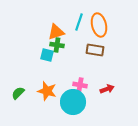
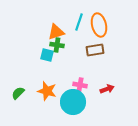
brown rectangle: rotated 18 degrees counterclockwise
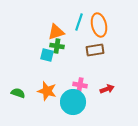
green cross: moved 1 px down
green semicircle: rotated 64 degrees clockwise
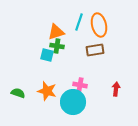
red arrow: moved 9 px right; rotated 64 degrees counterclockwise
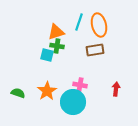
orange star: rotated 24 degrees clockwise
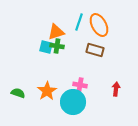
orange ellipse: rotated 15 degrees counterclockwise
brown rectangle: rotated 24 degrees clockwise
cyan square: moved 1 px left, 8 px up
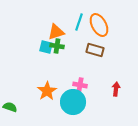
green semicircle: moved 8 px left, 14 px down
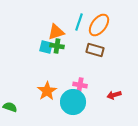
orange ellipse: rotated 65 degrees clockwise
red arrow: moved 2 px left, 6 px down; rotated 112 degrees counterclockwise
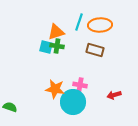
orange ellipse: moved 1 px right; rotated 50 degrees clockwise
orange star: moved 8 px right, 2 px up; rotated 30 degrees counterclockwise
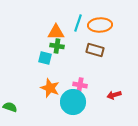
cyan line: moved 1 px left, 1 px down
orange triangle: rotated 18 degrees clockwise
cyan square: moved 1 px left, 11 px down
orange star: moved 5 px left, 1 px up; rotated 12 degrees clockwise
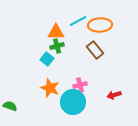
cyan line: moved 2 px up; rotated 42 degrees clockwise
green cross: rotated 24 degrees counterclockwise
brown rectangle: rotated 36 degrees clockwise
cyan square: moved 2 px right, 1 px down; rotated 24 degrees clockwise
pink cross: rotated 24 degrees counterclockwise
green semicircle: moved 1 px up
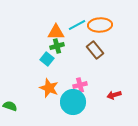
cyan line: moved 1 px left, 4 px down
orange star: moved 1 px left
